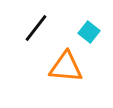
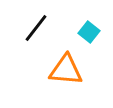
orange triangle: moved 3 px down
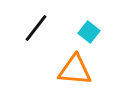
orange triangle: moved 9 px right
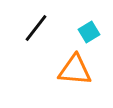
cyan square: rotated 20 degrees clockwise
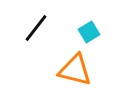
orange triangle: rotated 9 degrees clockwise
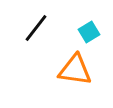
orange triangle: rotated 6 degrees counterclockwise
